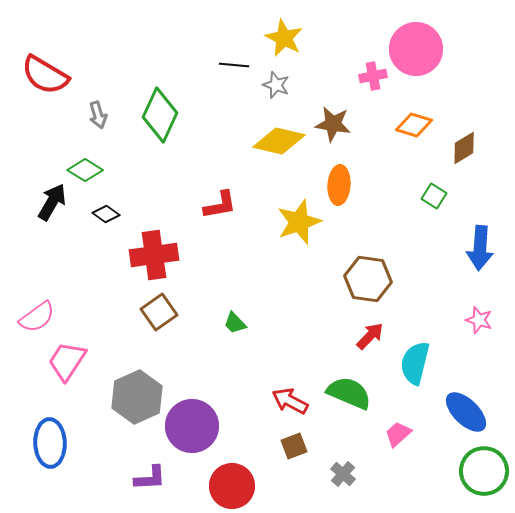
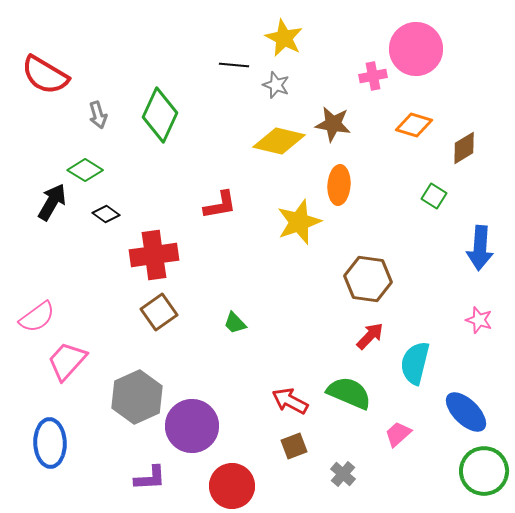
pink trapezoid at (67, 361): rotated 9 degrees clockwise
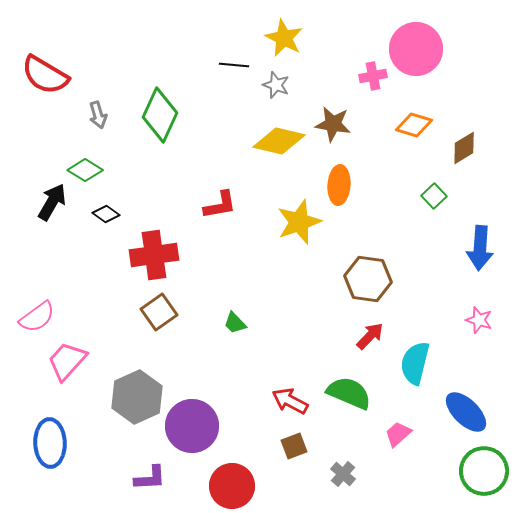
green square at (434, 196): rotated 15 degrees clockwise
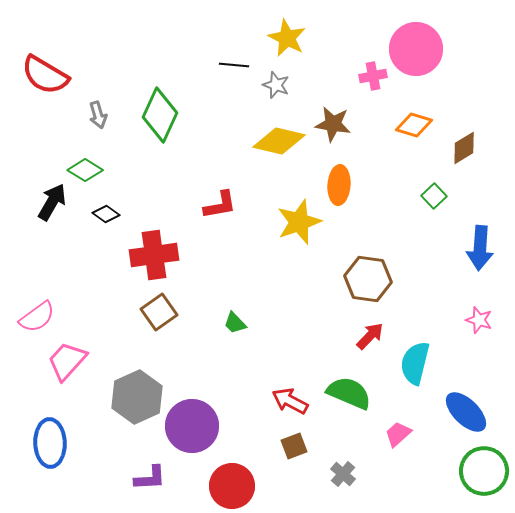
yellow star at (284, 38): moved 3 px right
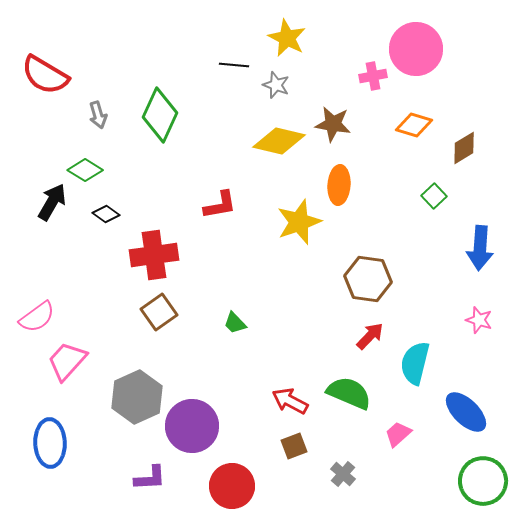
green circle at (484, 471): moved 1 px left, 10 px down
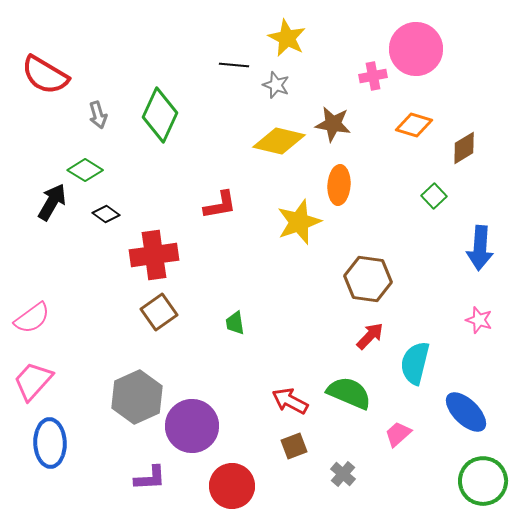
pink semicircle at (37, 317): moved 5 px left, 1 px down
green trapezoid at (235, 323): rotated 35 degrees clockwise
pink trapezoid at (67, 361): moved 34 px left, 20 px down
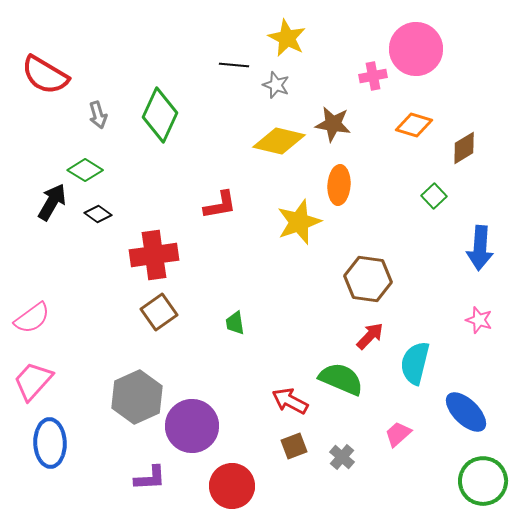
black diamond at (106, 214): moved 8 px left
green semicircle at (349, 393): moved 8 px left, 14 px up
gray cross at (343, 474): moved 1 px left, 17 px up
